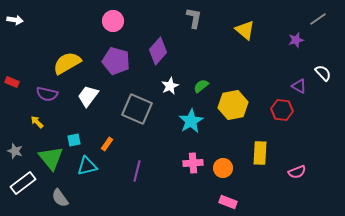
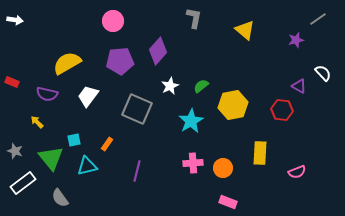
purple pentagon: moved 4 px right; rotated 20 degrees counterclockwise
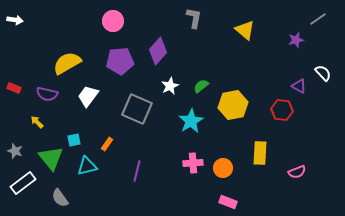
red rectangle: moved 2 px right, 6 px down
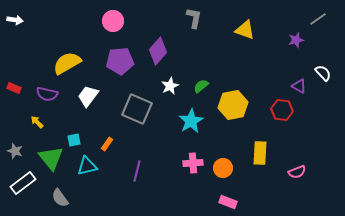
yellow triangle: rotated 20 degrees counterclockwise
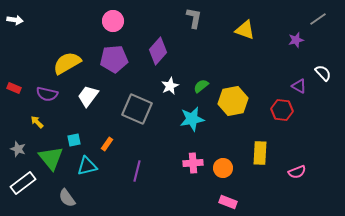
purple pentagon: moved 6 px left, 2 px up
yellow hexagon: moved 4 px up
cyan star: moved 1 px right, 2 px up; rotated 20 degrees clockwise
gray star: moved 3 px right, 2 px up
gray semicircle: moved 7 px right
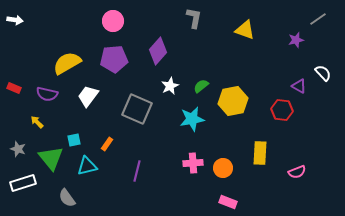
white rectangle: rotated 20 degrees clockwise
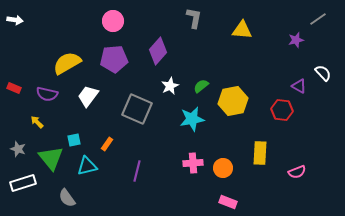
yellow triangle: moved 3 px left; rotated 15 degrees counterclockwise
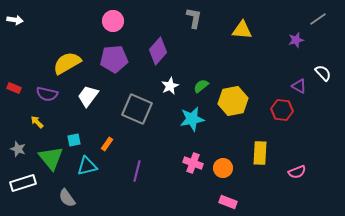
pink cross: rotated 24 degrees clockwise
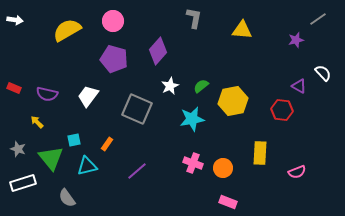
purple pentagon: rotated 20 degrees clockwise
yellow semicircle: moved 33 px up
purple line: rotated 35 degrees clockwise
